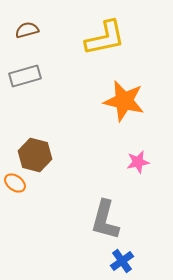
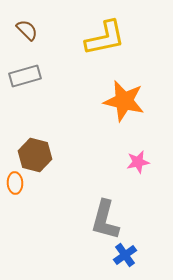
brown semicircle: rotated 60 degrees clockwise
orange ellipse: rotated 50 degrees clockwise
blue cross: moved 3 px right, 6 px up
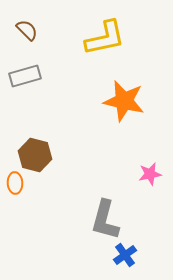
pink star: moved 12 px right, 12 px down
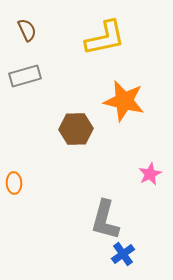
brown semicircle: rotated 20 degrees clockwise
brown hexagon: moved 41 px right, 26 px up; rotated 16 degrees counterclockwise
pink star: rotated 15 degrees counterclockwise
orange ellipse: moved 1 px left
blue cross: moved 2 px left, 1 px up
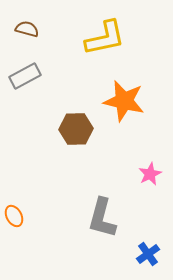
brown semicircle: moved 1 px up; rotated 50 degrees counterclockwise
gray rectangle: rotated 12 degrees counterclockwise
orange ellipse: moved 33 px down; rotated 25 degrees counterclockwise
gray L-shape: moved 3 px left, 2 px up
blue cross: moved 25 px right
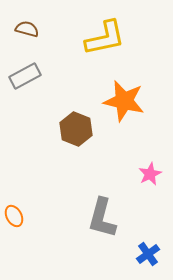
brown hexagon: rotated 24 degrees clockwise
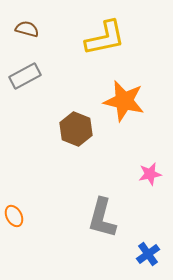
pink star: rotated 15 degrees clockwise
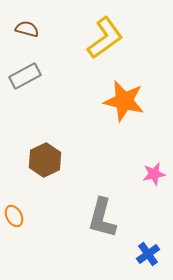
yellow L-shape: rotated 24 degrees counterclockwise
brown hexagon: moved 31 px left, 31 px down; rotated 12 degrees clockwise
pink star: moved 4 px right
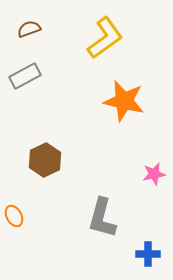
brown semicircle: moved 2 px right; rotated 35 degrees counterclockwise
blue cross: rotated 35 degrees clockwise
